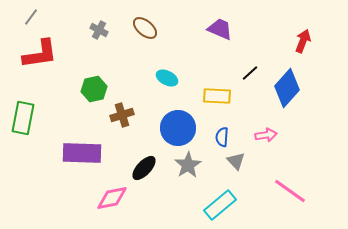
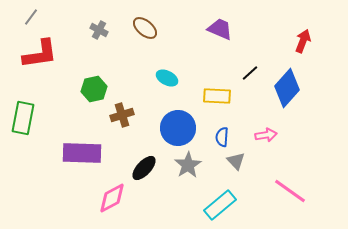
pink diamond: rotated 16 degrees counterclockwise
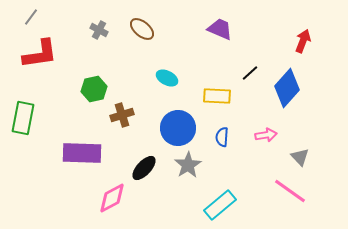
brown ellipse: moved 3 px left, 1 px down
gray triangle: moved 64 px right, 4 px up
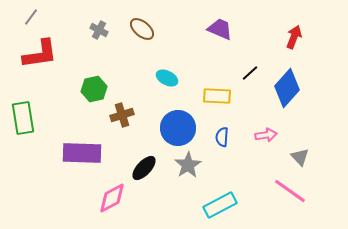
red arrow: moved 9 px left, 4 px up
green rectangle: rotated 20 degrees counterclockwise
cyan rectangle: rotated 12 degrees clockwise
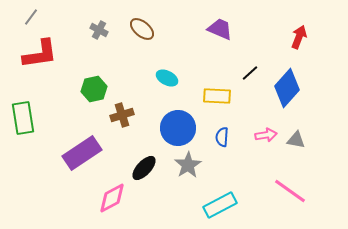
red arrow: moved 5 px right
purple rectangle: rotated 36 degrees counterclockwise
gray triangle: moved 4 px left, 17 px up; rotated 36 degrees counterclockwise
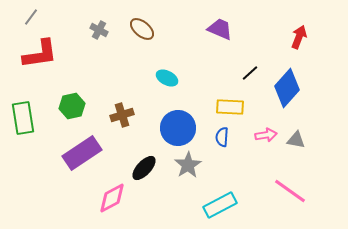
green hexagon: moved 22 px left, 17 px down
yellow rectangle: moved 13 px right, 11 px down
